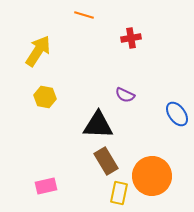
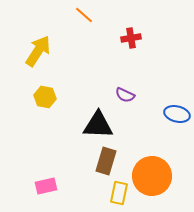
orange line: rotated 24 degrees clockwise
blue ellipse: rotated 40 degrees counterclockwise
brown rectangle: rotated 48 degrees clockwise
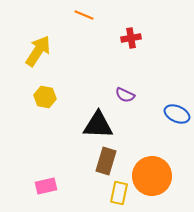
orange line: rotated 18 degrees counterclockwise
blue ellipse: rotated 10 degrees clockwise
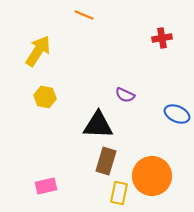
red cross: moved 31 px right
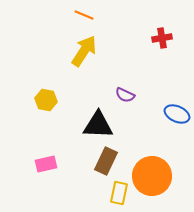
yellow arrow: moved 46 px right
yellow hexagon: moved 1 px right, 3 px down
brown rectangle: rotated 8 degrees clockwise
pink rectangle: moved 22 px up
